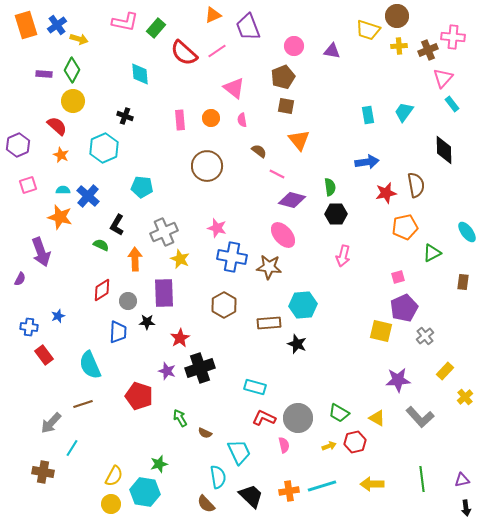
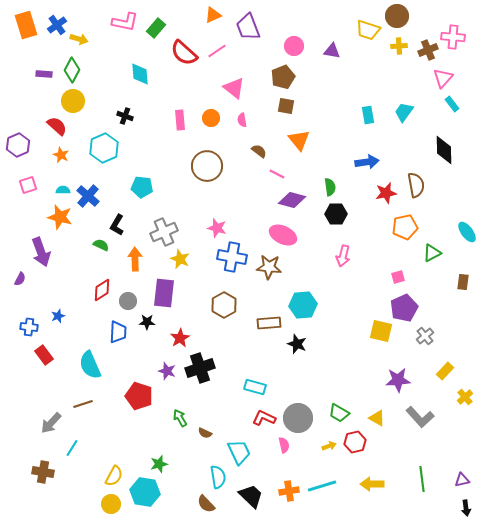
pink ellipse at (283, 235): rotated 24 degrees counterclockwise
purple rectangle at (164, 293): rotated 8 degrees clockwise
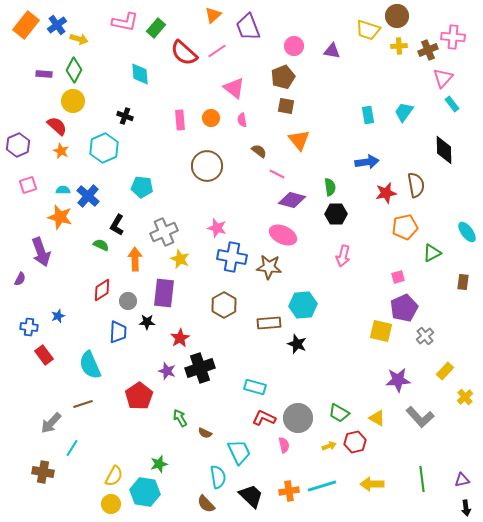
orange triangle at (213, 15): rotated 18 degrees counterclockwise
orange rectangle at (26, 25): rotated 56 degrees clockwise
green diamond at (72, 70): moved 2 px right
orange star at (61, 155): moved 4 px up
red pentagon at (139, 396): rotated 20 degrees clockwise
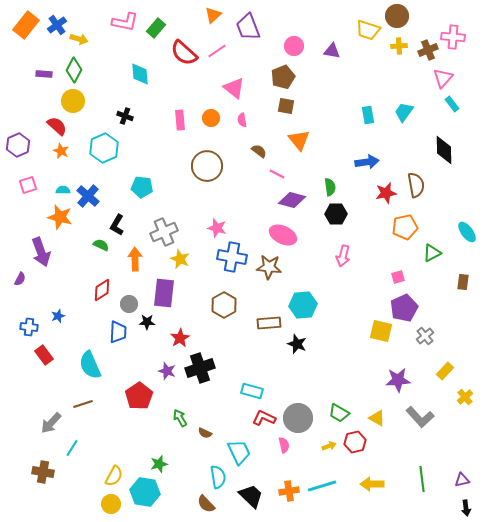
gray circle at (128, 301): moved 1 px right, 3 px down
cyan rectangle at (255, 387): moved 3 px left, 4 px down
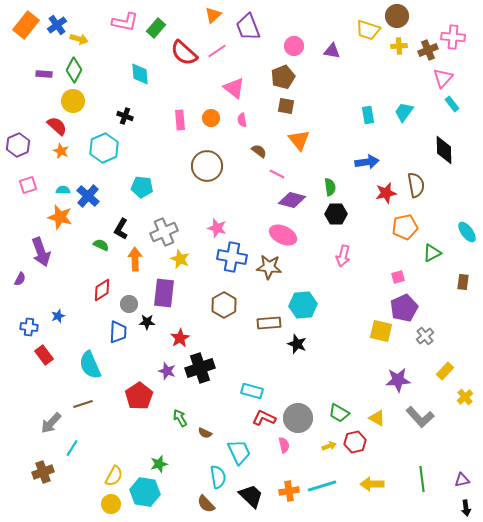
black L-shape at (117, 225): moved 4 px right, 4 px down
brown cross at (43, 472): rotated 30 degrees counterclockwise
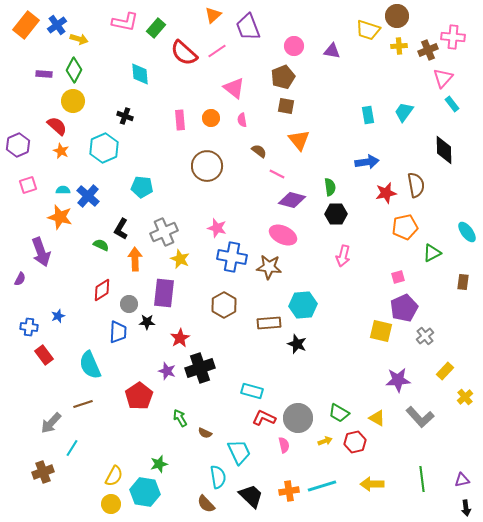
yellow arrow at (329, 446): moved 4 px left, 5 px up
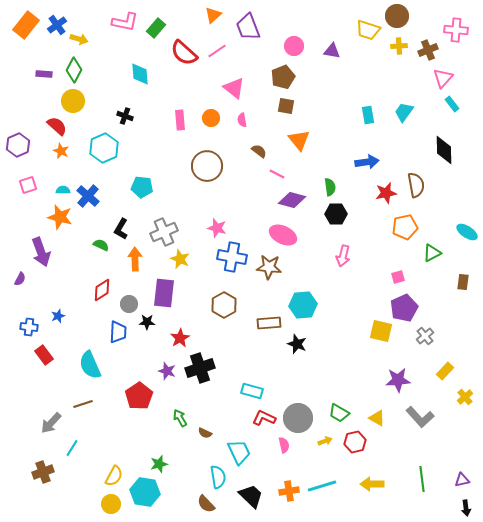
pink cross at (453, 37): moved 3 px right, 7 px up
cyan ellipse at (467, 232): rotated 20 degrees counterclockwise
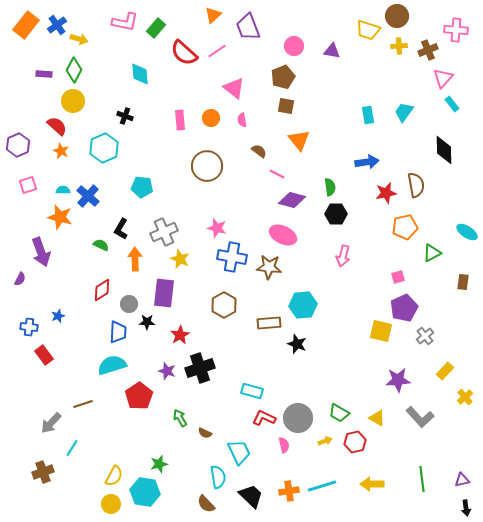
red star at (180, 338): moved 3 px up
cyan semicircle at (90, 365): moved 22 px right; rotated 96 degrees clockwise
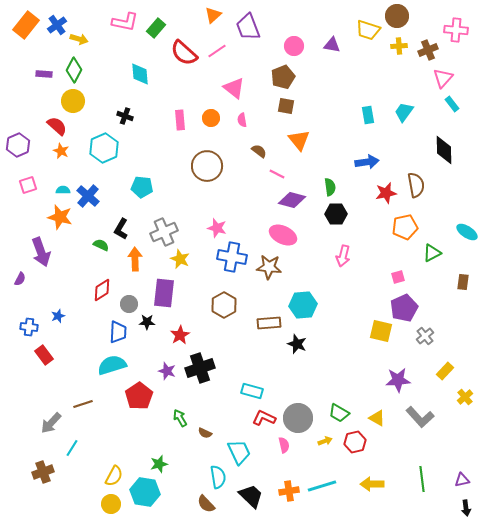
purple triangle at (332, 51): moved 6 px up
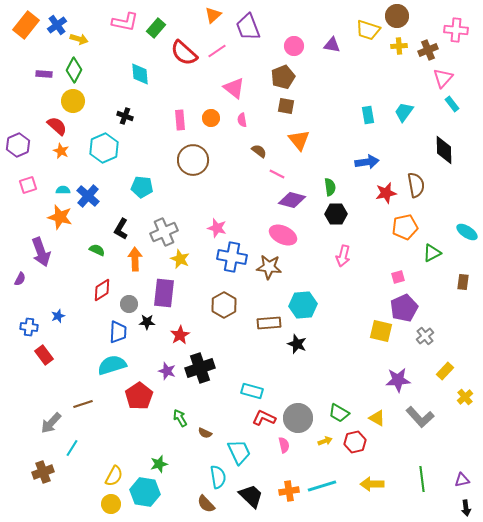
brown circle at (207, 166): moved 14 px left, 6 px up
green semicircle at (101, 245): moved 4 px left, 5 px down
